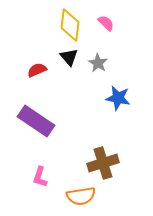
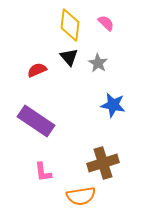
blue star: moved 5 px left, 7 px down
pink L-shape: moved 3 px right, 5 px up; rotated 25 degrees counterclockwise
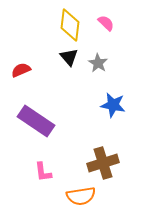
red semicircle: moved 16 px left
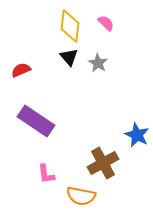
yellow diamond: moved 1 px down
blue star: moved 24 px right, 30 px down; rotated 15 degrees clockwise
brown cross: rotated 12 degrees counterclockwise
pink L-shape: moved 3 px right, 2 px down
orange semicircle: rotated 20 degrees clockwise
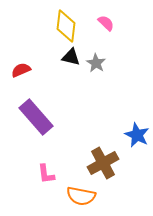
yellow diamond: moved 4 px left
black triangle: moved 2 px right; rotated 36 degrees counterclockwise
gray star: moved 2 px left
purple rectangle: moved 4 px up; rotated 15 degrees clockwise
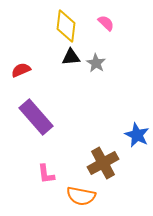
black triangle: rotated 18 degrees counterclockwise
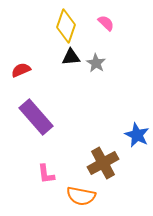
yellow diamond: rotated 12 degrees clockwise
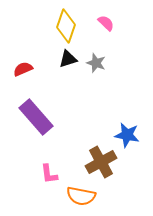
black triangle: moved 3 px left, 2 px down; rotated 12 degrees counterclockwise
gray star: rotated 12 degrees counterclockwise
red semicircle: moved 2 px right, 1 px up
blue star: moved 10 px left; rotated 15 degrees counterclockwise
brown cross: moved 2 px left, 1 px up
pink L-shape: moved 3 px right
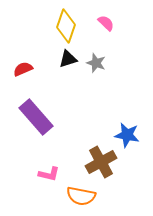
pink L-shape: rotated 70 degrees counterclockwise
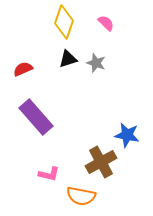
yellow diamond: moved 2 px left, 4 px up
